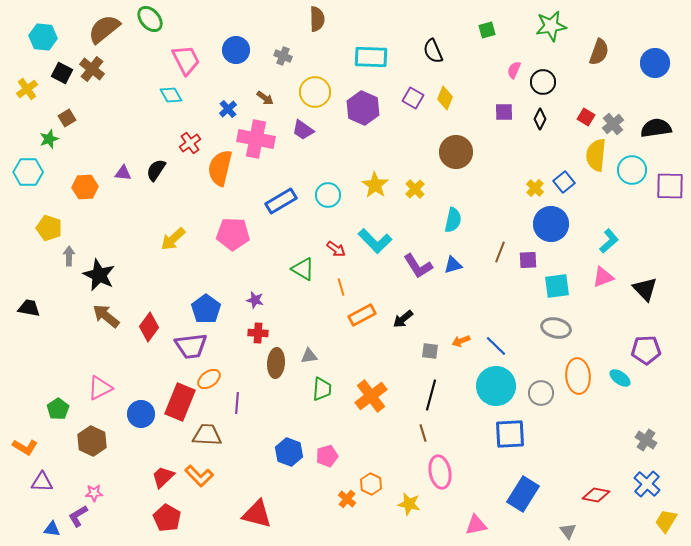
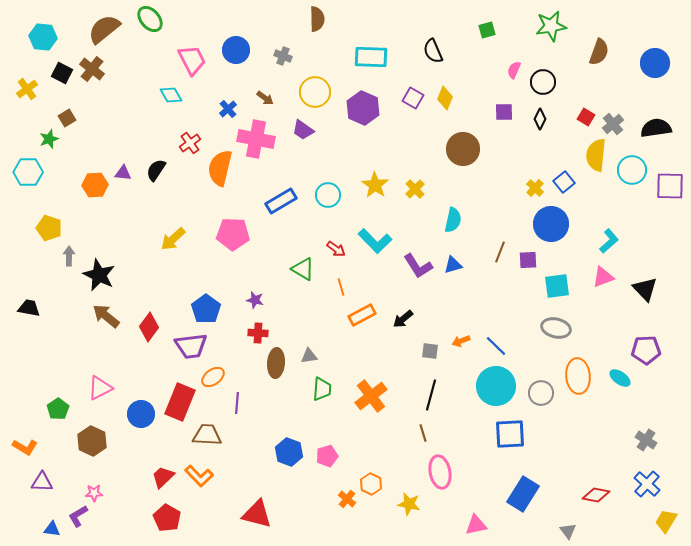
pink trapezoid at (186, 60): moved 6 px right
brown circle at (456, 152): moved 7 px right, 3 px up
orange hexagon at (85, 187): moved 10 px right, 2 px up
orange ellipse at (209, 379): moved 4 px right, 2 px up
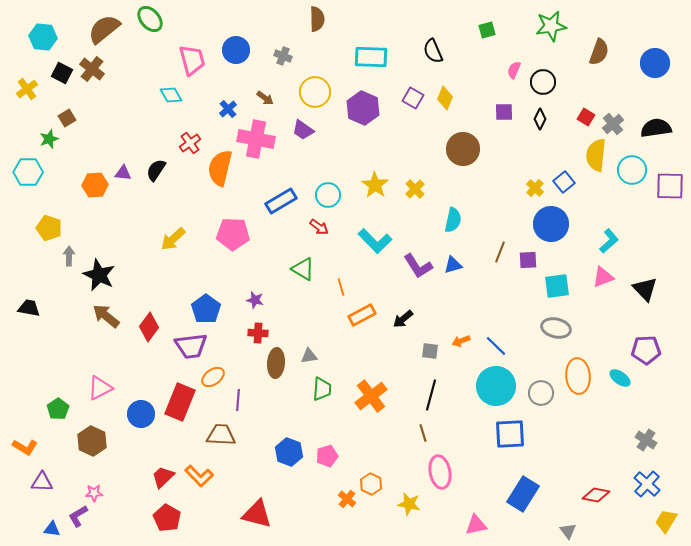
pink trapezoid at (192, 60): rotated 12 degrees clockwise
red arrow at (336, 249): moved 17 px left, 22 px up
purple line at (237, 403): moved 1 px right, 3 px up
brown trapezoid at (207, 435): moved 14 px right
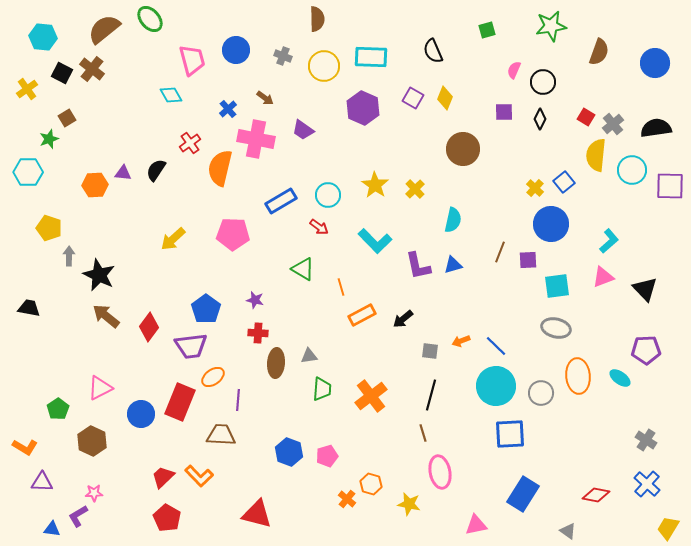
yellow circle at (315, 92): moved 9 px right, 26 px up
purple L-shape at (418, 266): rotated 20 degrees clockwise
orange hexagon at (371, 484): rotated 10 degrees counterclockwise
yellow trapezoid at (666, 521): moved 2 px right, 7 px down
gray triangle at (568, 531): rotated 18 degrees counterclockwise
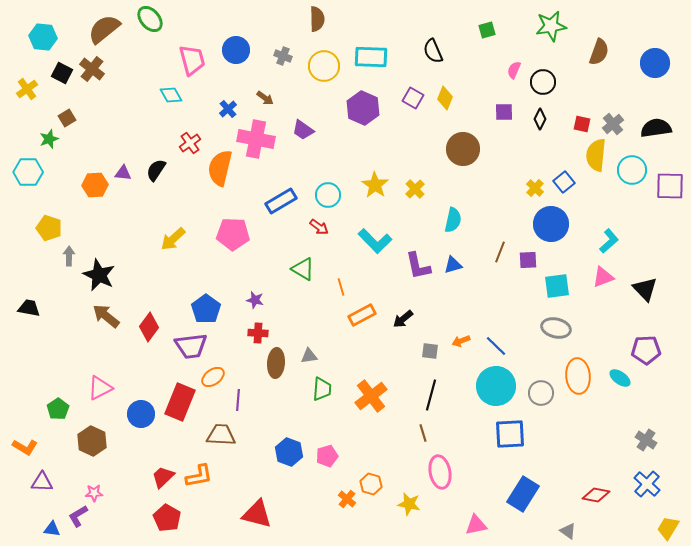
red square at (586, 117): moved 4 px left, 7 px down; rotated 18 degrees counterclockwise
orange L-shape at (199, 476): rotated 56 degrees counterclockwise
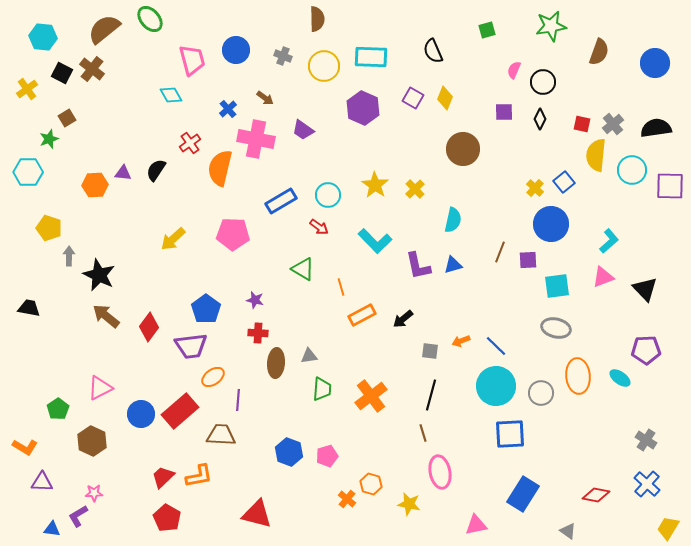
red rectangle at (180, 402): moved 9 px down; rotated 27 degrees clockwise
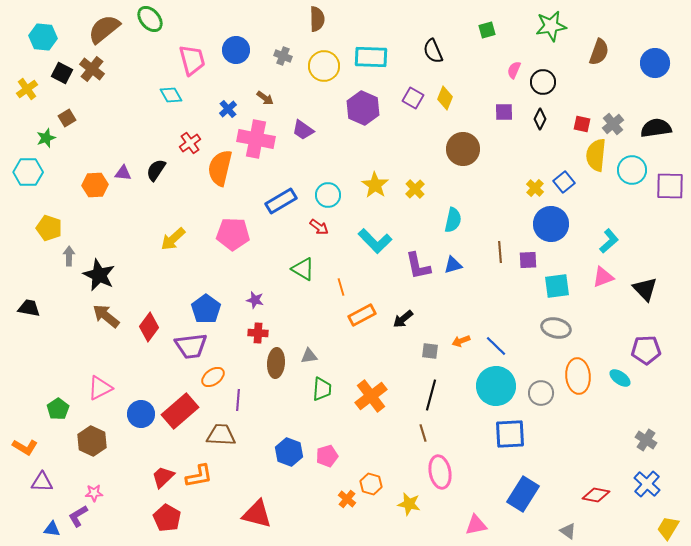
green star at (49, 139): moved 3 px left, 1 px up
brown line at (500, 252): rotated 25 degrees counterclockwise
